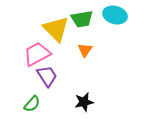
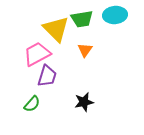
cyan ellipse: rotated 20 degrees counterclockwise
purple trapezoid: rotated 50 degrees clockwise
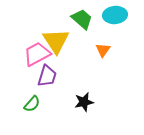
green trapezoid: rotated 130 degrees counterclockwise
yellow triangle: moved 12 px down; rotated 12 degrees clockwise
orange triangle: moved 18 px right
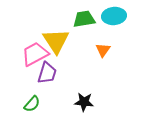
cyan ellipse: moved 1 px left, 1 px down
green trapezoid: moved 2 px right; rotated 50 degrees counterclockwise
pink trapezoid: moved 2 px left
purple trapezoid: moved 3 px up
black star: rotated 18 degrees clockwise
